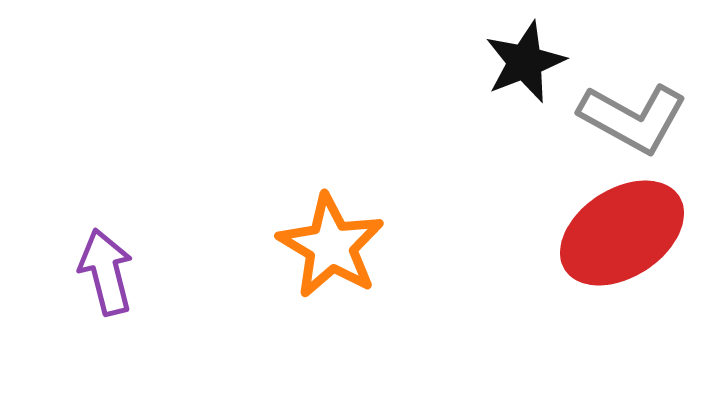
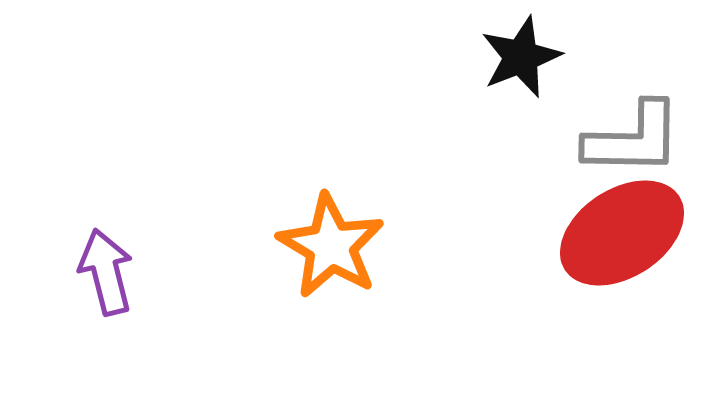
black star: moved 4 px left, 5 px up
gray L-shape: moved 21 px down; rotated 28 degrees counterclockwise
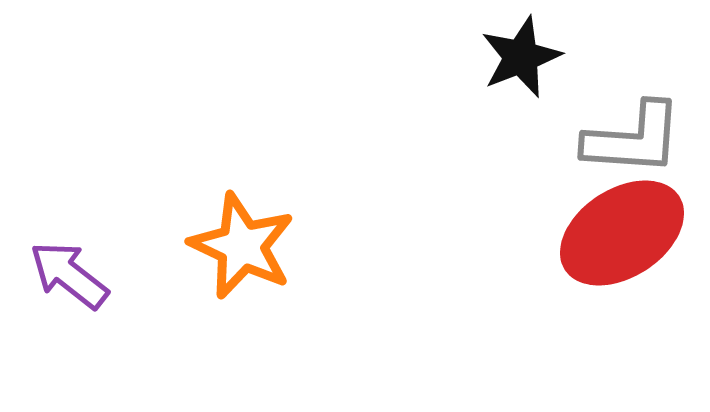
gray L-shape: rotated 3 degrees clockwise
orange star: moved 89 px left; rotated 6 degrees counterclockwise
purple arrow: moved 37 px left, 3 px down; rotated 38 degrees counterclockwise
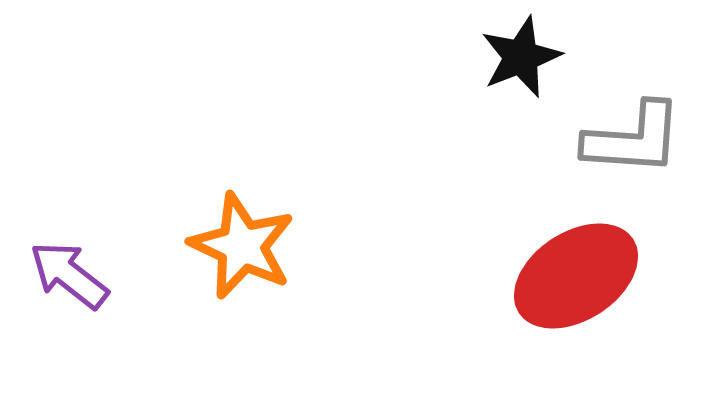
red ellipse: moved 46 px left, 43 px down
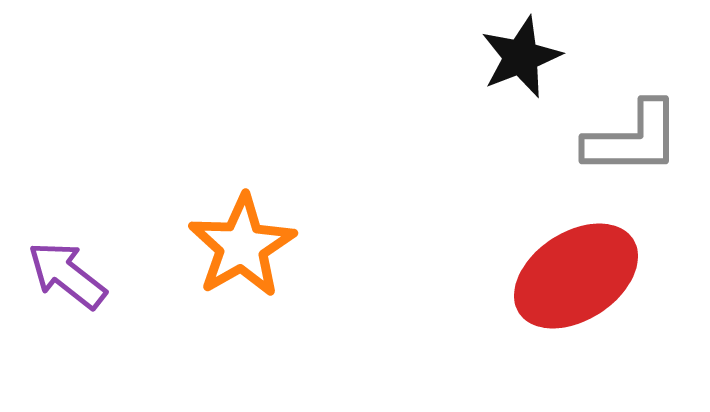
gray L-shape: rotated 4 degrees counterclockwise
orange star: rotated 17 degrees clockwise
purple arrow: moved 2 px left
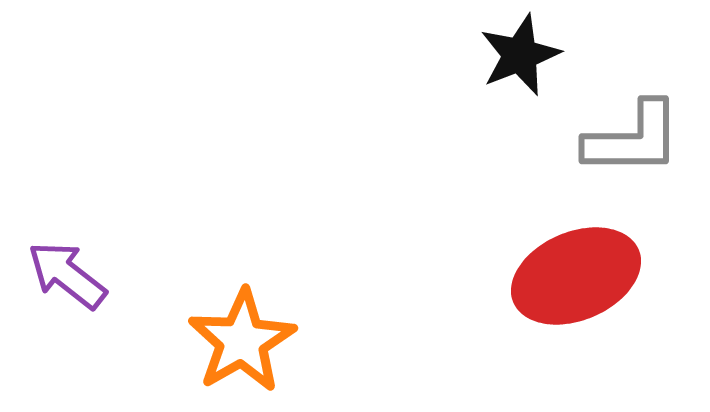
black star: moved 1 px left, 2 px up
orange star: moved 95 px down
red ellipse: rotated 10 degrees clockwise
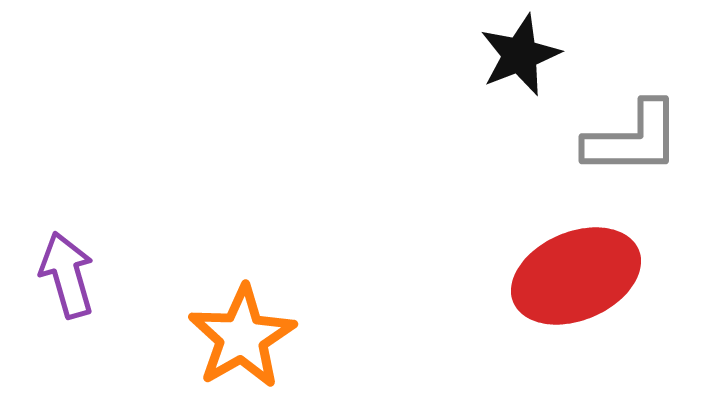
purple arrow: rotated 36 degrees clockwise
orange star: moved 4 px up
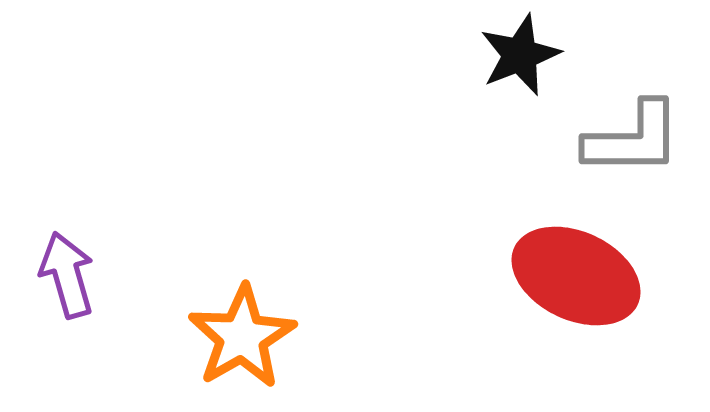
red ellipse: rotated 48 degrees clockwise
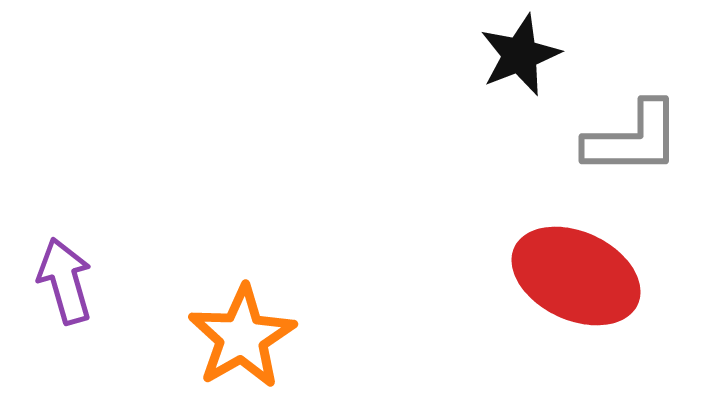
purple arrow: moved 2 px left, 6 px down
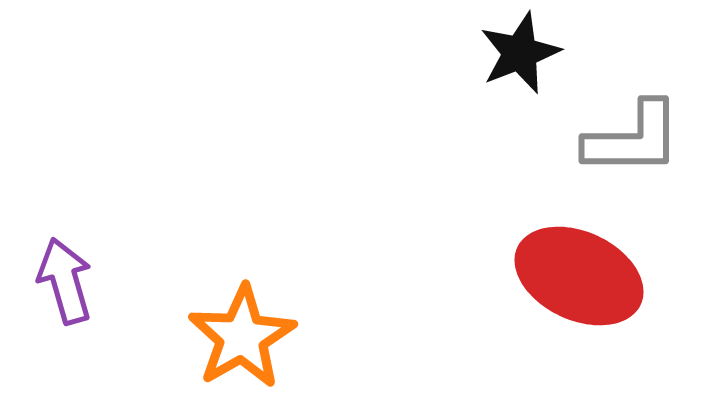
black star: moved 2 px up
red ellipse: moved 3 px right
